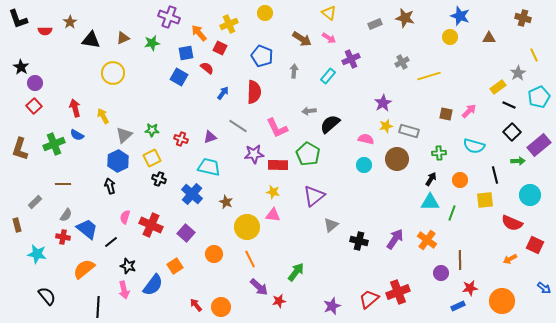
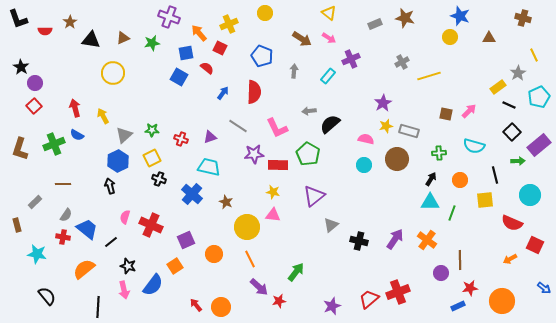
purple square at (186, 233): moved 7 px down; rotated 24 degrees clockwise
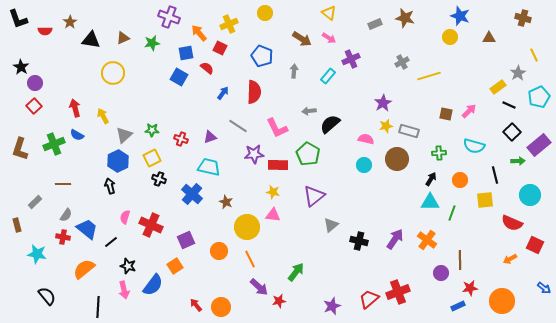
orange circle at (214, 254): moved 5 px right, 3 px up
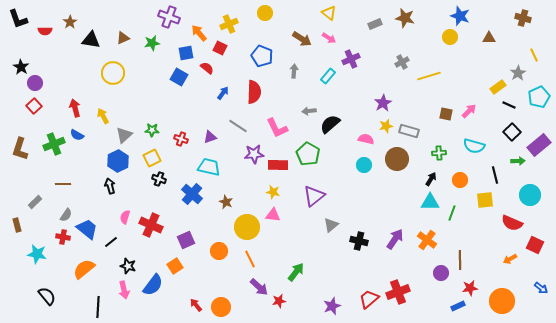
blue arrow at (544, 288): moved 3 px left
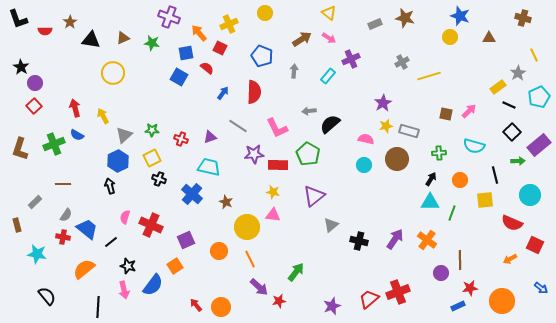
brown arrow at (302, 39): rotated 66 degrees counterclockwise
green star at (152, 43): rotated 21 degrees clockwise
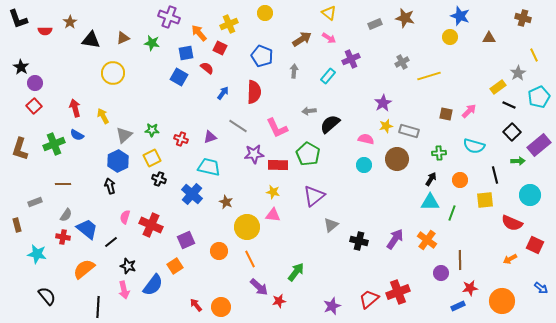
gray rectangle at (35, 202): rotated 24 degrees clockwise
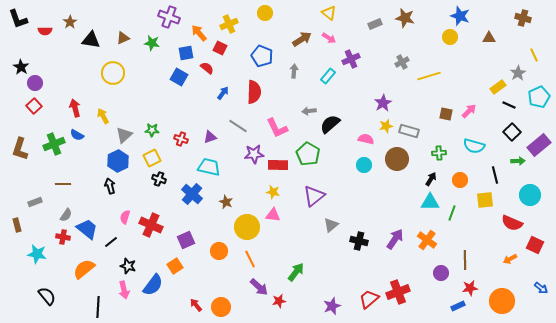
brown line at (460, 260): moved 5 px right
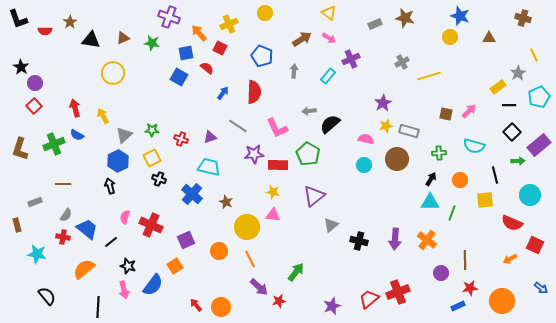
black line at (509, 105): rotated 24 degrees counterclockwise
purple arrow at (395, 239): rotated 150 degrees clockwise
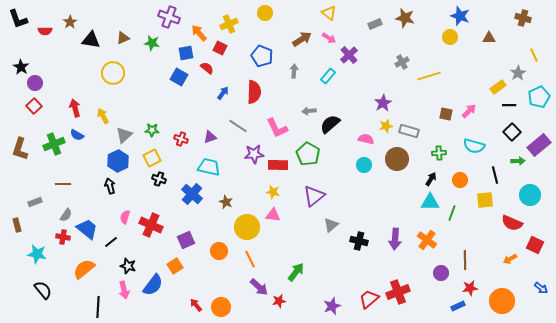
purple cross at (351, 59): moved 2 px left, 4 px up; rotated 18 degrees counterclockwise
black semicircle at (47, 296): moved 4 px left, 6 px up
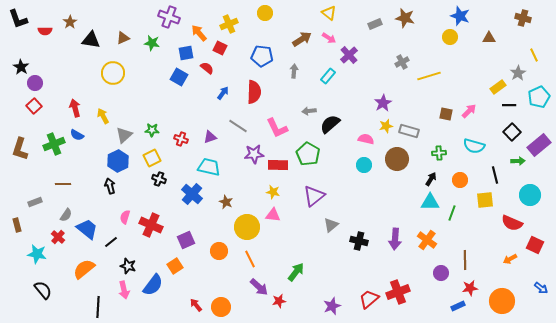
blue pentagon at (262, 56): rotated 15 degrees counterclockwise
red cross at (63, 237): moved 5 px left; rotated 32 degrees clockwise
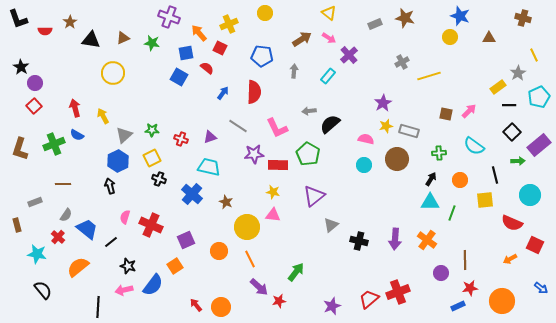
cyan semicircle at (474, 146): rotated 20 degrees clockwise
orange semicircle at (84, 269): moved 6 px left, 2 px up
pink arrow at (124, 290): rotated 90 degrees clockwise
